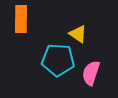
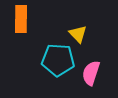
yellow triangle: rotated 12 degrees clockwise
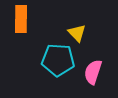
yellow triangle: moved 1 px left, 1 px up
pink semicircle: moved 2 px right, 1 px up
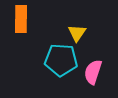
yellow triangle: rotated 18 degrees clockwise
cyan pentagon: moved 3 px right
